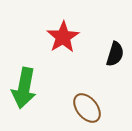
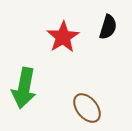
black semicircle: moved 7 px left, 27 px up
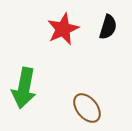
red star: moved 8 px up; rotated 8 degrees clockwise
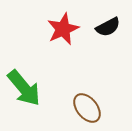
black semicircle: rotated 45 degrees clockwise
green arrow: rotated 51 degrees counterclockwise
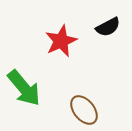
red star: moved 2 px left, 12 px down
brown ellipse: moved 3 px left, 2 px down
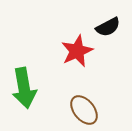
red star: moved 16 px right, 10 px down
green arrow: rotated 30 degrees clockwise
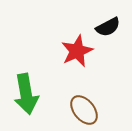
green arrow: moved 2 px right, 6 px down
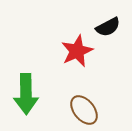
green arrow: rotated 9 degrees clockwise
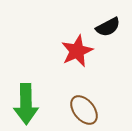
green arrow: moved 10 px down
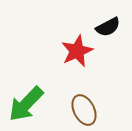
green arrow: rotated 45 degrees clockwise
brown ellipse: rotated 12 degrees clockwise
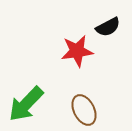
red star: rotated 16 degrees clockwise
